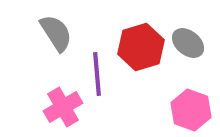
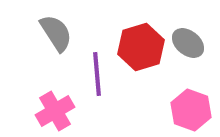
pink cross: moved 8 px left, 4 px down
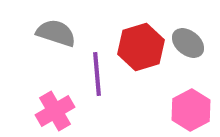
gray semicircle: rotated 39 degrees counterclockwise
pink hexagon: rotated 12 degrees clockwise
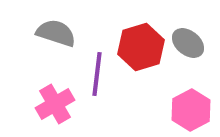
purple line: rotated 12 degrees clockwise
pink cross: moved 7 px up
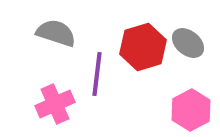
red hexagon: moved 2 px right
pink cross: rotated 6 degrees clockwise
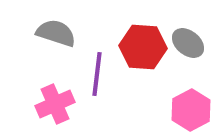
red hexagon: rotated 21 degrees clockwise
